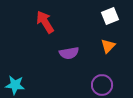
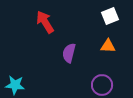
orange triangle: rotated 49 degrees clockwise
purple semicircle: rotated 114 degrees clockwise
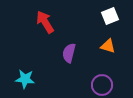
orange triangle: rotated 14 degrees clockwise
cyan star: moved 10 px right, 6 px up
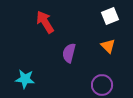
orange triangle: rotated 28 degrees clockwise
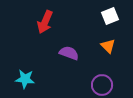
red arrow: rotated 125 degrees counterclockwise
purple semicircle: rotated 96 degrees clockwise
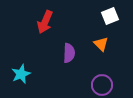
orange triangle: moved 7 px left, 2 px up
purple semicircle: rotated 72 degrees clockwise
cyan star: moved 4 px left, 5 px up; rotated 30 degrees counterclockwise
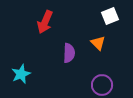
orange triangle: moved 3 px left, 1 px up
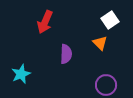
white square: moved 4 px down; rotated 12 degrees counterclockwise
orange triangle: moved 2 px right
purple semicircle: moved 3 px left, 1 px down
purple circle: moved 4 px right
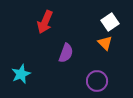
white square: moved 2 px down
orange triangle: moved 5 px right
purple semicircle: moved 1 px up; rotated 18 degrees clockwise
purple circle: moved 9 px left, 4 px up
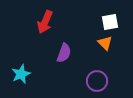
white square: rotated 24 degrees clockwise
purple semicircle: moved 2 px left
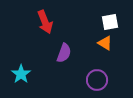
red arrow: rotated 45 degrees counterclockwise
orange triangle: rotated 14 degrees counterclockwise
cyan star: rotated 12 degrees counterclockwise
purple circle: moved 1 px up
